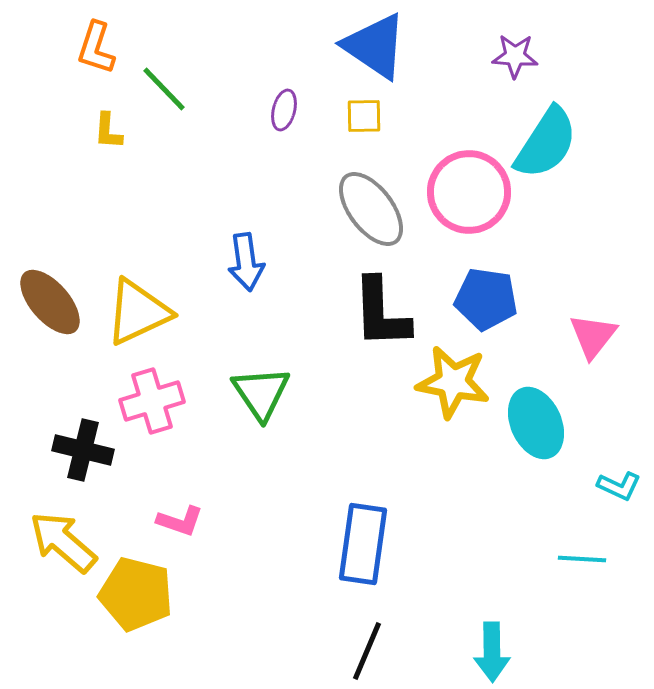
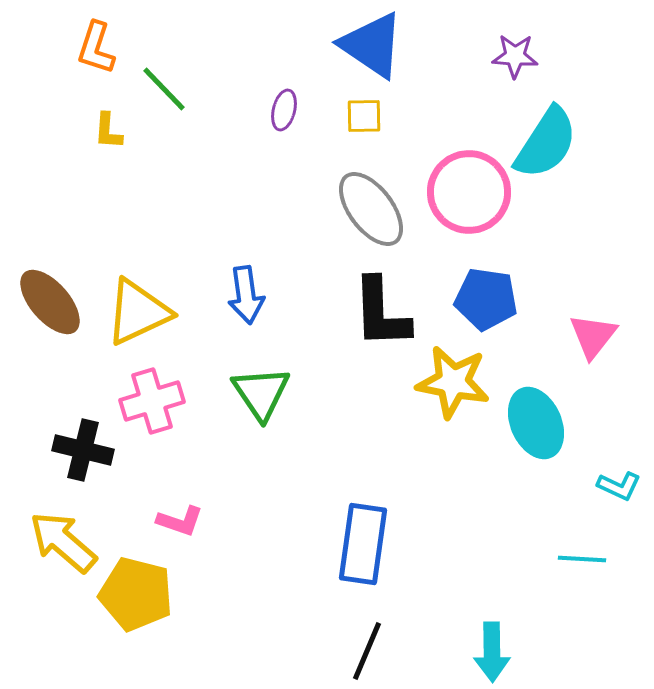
blue triangle: moved 3 px left, 1 px up
blue arrow: moved 33 px down
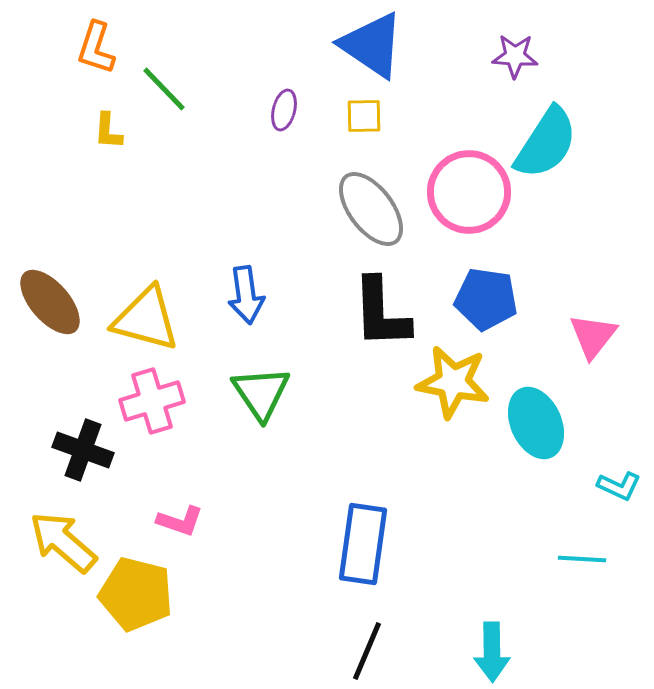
yellow triangle: moved 8 px right, 7 px down; rotated 40 degrees clockwise
black cross: rotated 6 degrees clockwise
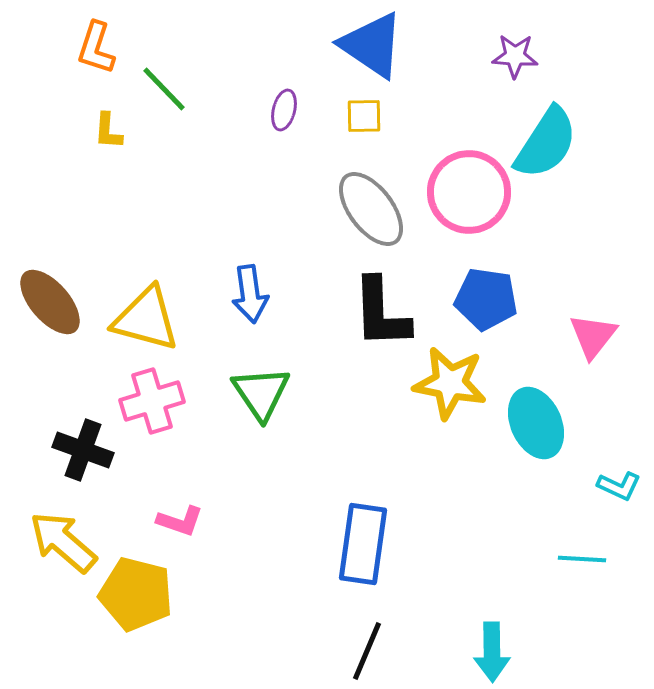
blue arrow: moved 4 px right, 1 px up
yellow star: moved 3 px left, 1 px down
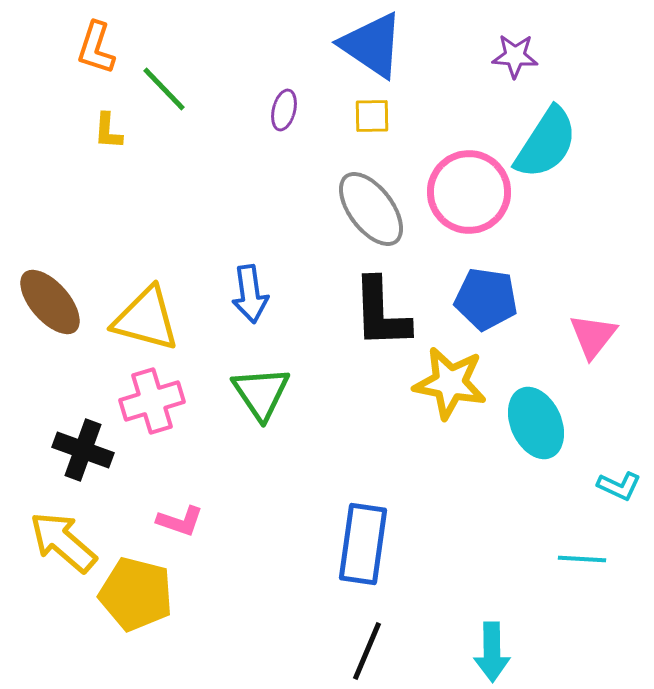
yellow square: moved 8 px right
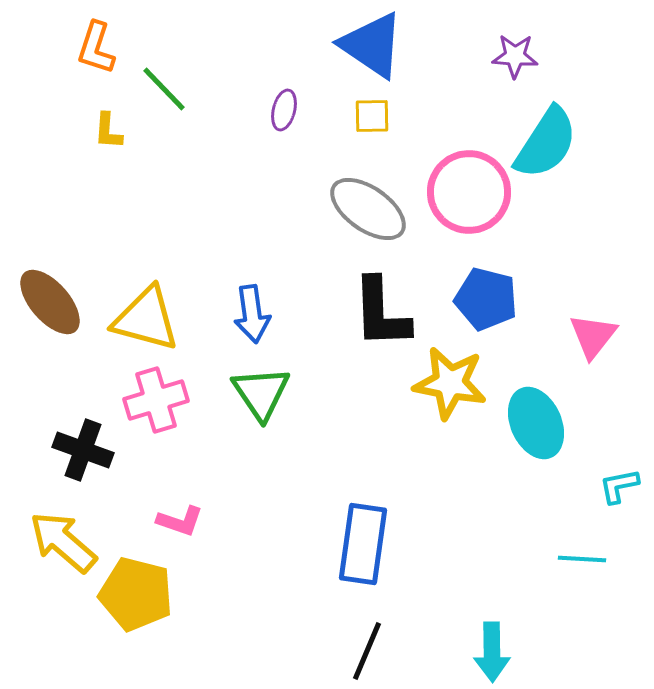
gray ellipse: moved 3 px left; rotated 18 degrees counterclockwise
blue arrow: moved 2 px right, 20 px down
blue pentagon: rotated 6 degrees clockwise
pink cross: moved 4 px right, 1 px up
cyan L-shape: rotated 144 degrees clockwise
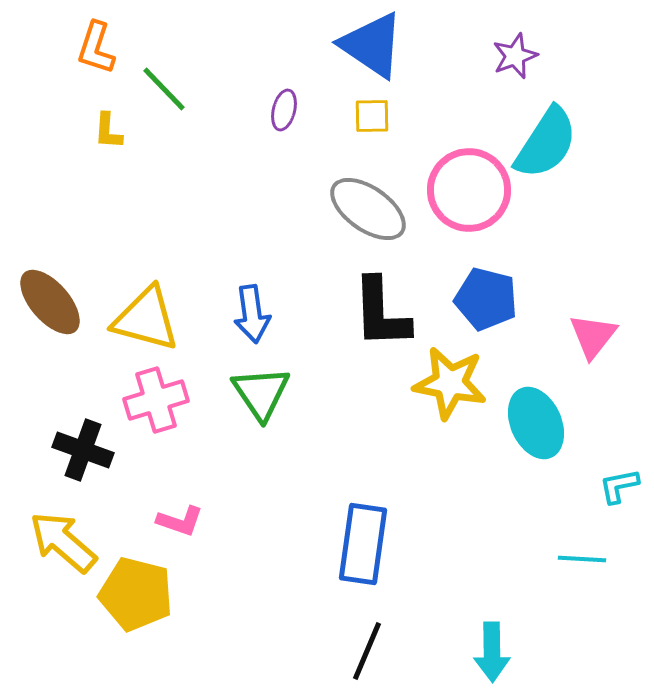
purple star: rotated 24 degrees counterclockwise
pink circle: moved 2 px up
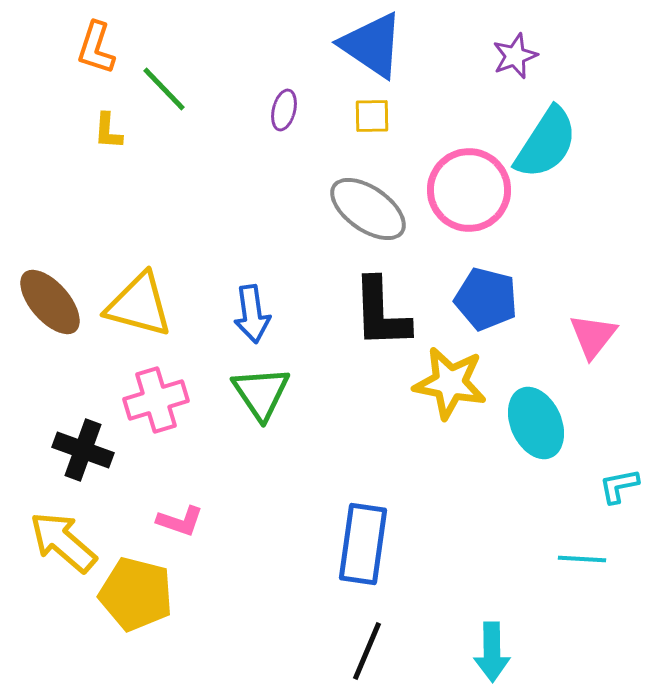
yellow triangle: moved 7 px left, 14 px up
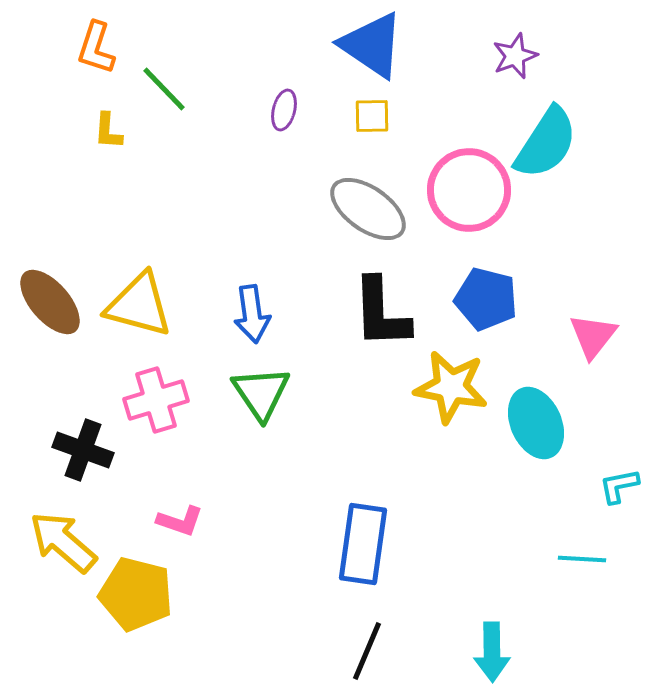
yellow star: moved 1 px right, 4 px down
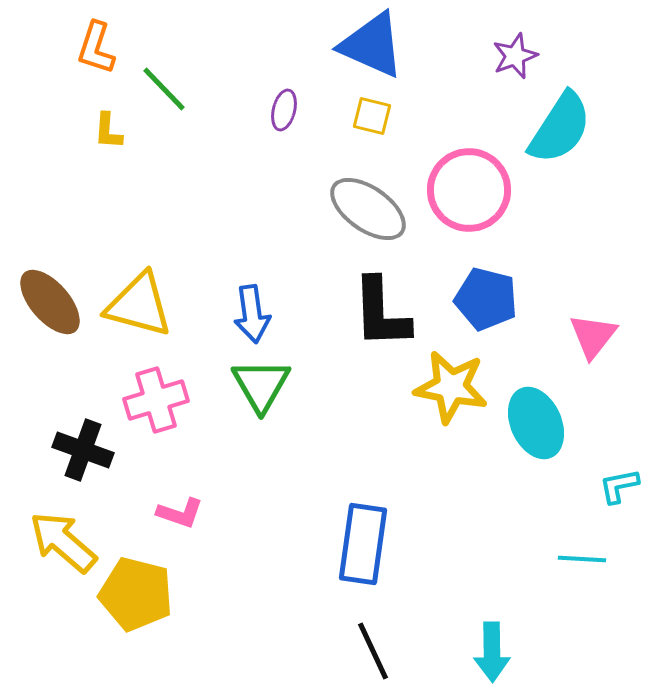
blue triangle: rotated 10 degrees counterclockwise
yellow square: rotated 15 degrees clockwise
cyan semicircle: moved 14 px right, 15 px up
green triangle: moved 8 px up; rotated 4 degrees clockwise
pink L-shape: moved 8 px up
black line: moved 6 px right; rotated 48 degrees counterclockwise
